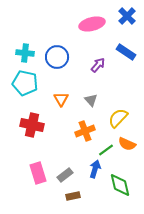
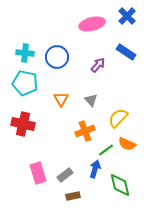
red cross: moved 9 px left, 1 px up
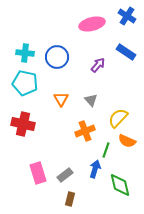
blue cross: rotated 12 degrees counterclockwise
orange semicircle: moved 3 px up
green line: rotated 35 degrees counterclockwise
brown rectangle: moved 3 px left, 3 px down; rotated 64 degrees counterclockwise
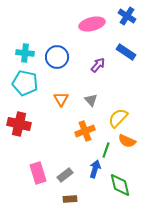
red cross: moved 4 px left
brown rectangle: rotated 72 degrees clockwise
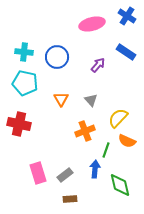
cyan cross: moved 1 px left, 1 px up
blue arrow: rotated 12 degrees counterclockwise
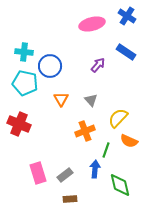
blue circle: moved 7 px left, 9 px down
red cross: rotated 10 degrees clockwise
orange semicircle: moved 2 px right
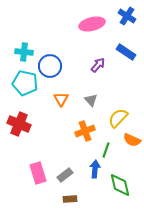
orange semicircle: moved 3 px right, 1 px up
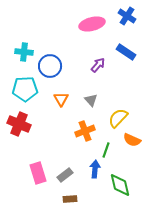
cyan pentagon: moved 6 px down; rotated 15 degrees counterclockwise
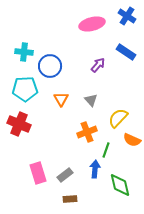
orange cross: moved 2 px right, 1 px down
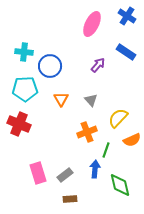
pink ellipse: rotated 50 degrees counterclockwise
orange semicircle: rotated 48 degrees counterclockwise
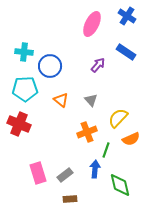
orange triangle: moved 1 px down; rotated 21 degrees counterclockwise
orange semicircle: moved 1 px left, 1 px up
